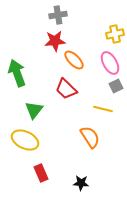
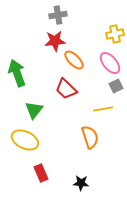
pink ellipse: rotated 10 degrees counterclockwise
yellow line: rotated 24 degrees counterclockwise
orange semicircle: rotated 15 degrees clockwise
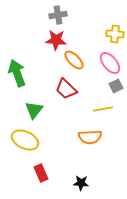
yellow cross: rotated 18 degrees clockwise
red star: moved 1 px right, 1 px up; rotated 10 degrees clockwise
orange semicircle: rotated 105 degrees clockwise
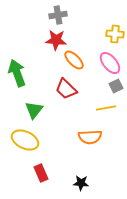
yellow line: moved 3 px right, 1 px up
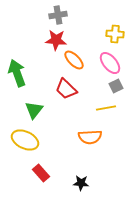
red rectangle: rotated 18 degrees counterclockwise
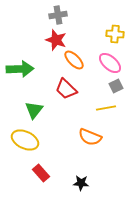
red star: rotated 15 degrees clockwise
pink ellipse: rotated 10 degrees counterclockwise
green arrow: moved 3 px right, 4 px up; rotated 108 degrees clockwise
orange semicircle: rotated 25 degrees clockwise
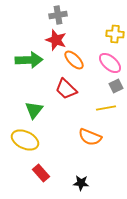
green arrow: moved 9 px right, 9 px up
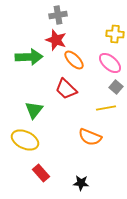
green arrow: moved 3 px up
gray square: moved 1 px down; rotated 24 degrees counterclockwise
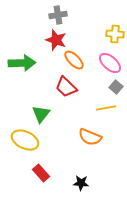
green arrow: moved 7 px left, 6 px down
red trapezoid: moved 2 px up
green triangle: moved 7 px right, 4 px down
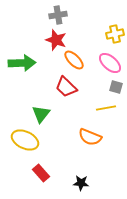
yellow cross: rotated 18 degrees counterclockwise
gray square: rotated 24 degrees counterclockwise
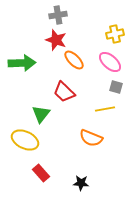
pink ellipse: moved 1 px up
red trapezoid: moved 2 px left, 5 px down
yellow line: moved 1 px left, 1 px down
orange semicircle: moved 1 px right, 1 px down
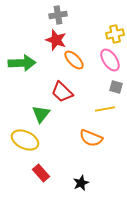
pink ellipse: moved 2 px up; rotated 15 degrees clockwise
red trapezoid: moved 2 px left
black star: rotated 28 degrees counterclockwise
